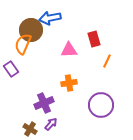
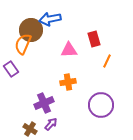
blue arrow: moved 1 px down
orange cross: moved 1 px left, 1 px up
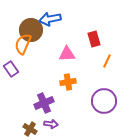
pink triangle: moved 2 px left, 4 px down
purple circle: moved 3 px right, 4 px up
purple arrow: rotated 56 degrees clockwise
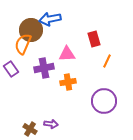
purple cross: moved 35 px up; rotated 12 degrees clockwise
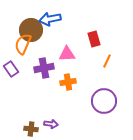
brown cross: moved 1 px right; rotated 24 degrees counterclockwise
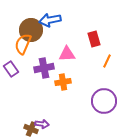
blue arrow: moved 1 px down
orange cross: moved 5 px left
purple arrow: moved 9 px left
brown cross: rotated 16 degrees clockwise
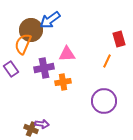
blue arrow: rotated 25 degrees counterclockwise
red rectangle: moved 25 px right
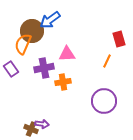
brown circle: moved 1 px right, 1 px down
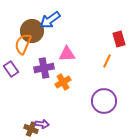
orange cross: rotated 21 degrees counterclockwise
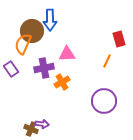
blue arrow: rotated 55 degrees counterclockwise
orange cross: moved 1 px left
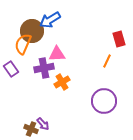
blue arrow: rotated 60 degrees clockwise
pink triangle: moved 10 px left
purple arrow: moved 1 px right; rotated 40 degrees clockwise
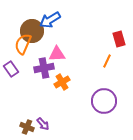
brown cross: moved 4 px left, 2 px up
